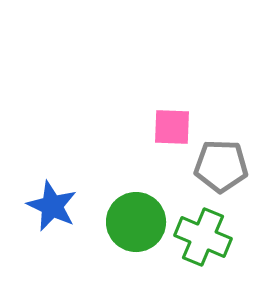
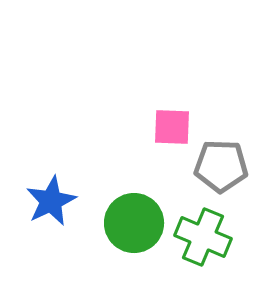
blue star: moved 1 px left, 5 px up; rotated 21 degrees clockwise
green circle: moved 2 px left, 1 px down
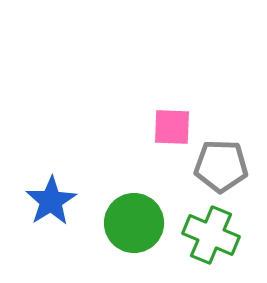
blue star: rotated 6 degrees counterclockwise
green cross: moved 8 px right, 2 px up
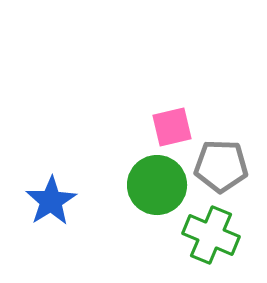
pink square: rotated 15 degrees counterclockwise
green circle: moved 23 px right, 38 px up
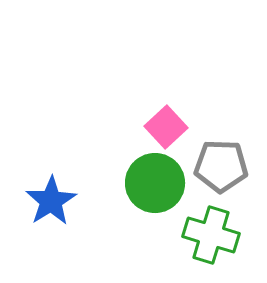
pink square: moved 6 px left; rotated 30 degrees counterclockwise
green circle: moved 2 px left, 2 px up
green cross: rotated 6 degrees counterclockwise
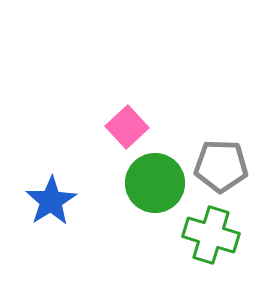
pink square: moved 39 px left
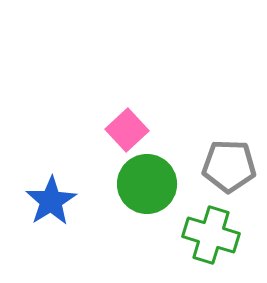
pink square: moved 3 px down
gray pentagon: moved 8 px right
green circle: moved 8 px left, 1 px down
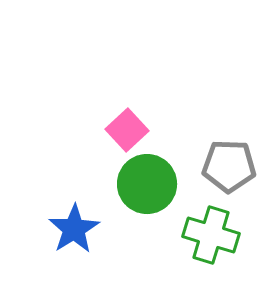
blue star: moved 23 px right, 28 px down
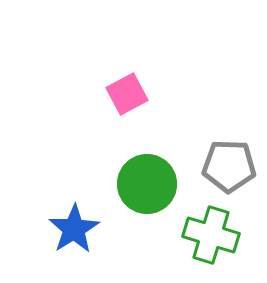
pink square: moved 36 px up; rotated 15 degrees clockwise
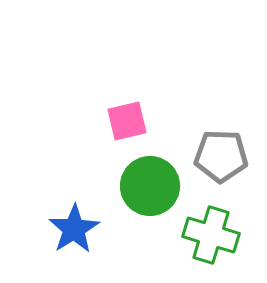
pink square: moved 27 px down; rotated 15 degrees clockwise
gray pentagon: moved 8 px left, 10 px up
green circle: moved 3 px right, 2 px down
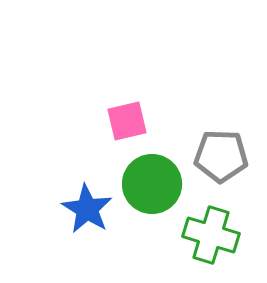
green circle: moved 2 px right, 2 px up
blue star: moved 13 px right, 20 px up; rotated 9 degrees counterclockwise
